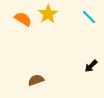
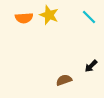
yellow star: moved 1 px right, 1 px down; rotated 18 degrees counterclockwise
orange semicircle: moved 1 px right, 1 px up; rotated 144 degrees clockwise
brown semicircle: moved 28 px right
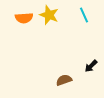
cyan line: moved 5 px left, 2 px up; rotated 21 degrees clockwise
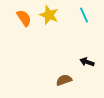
orange semicircle: rotated 120 degrees counterclockwise
black arrow: moved 4 px left, 4 px up; rotated 64 degrees clockwise
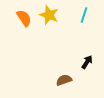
cyan line: rotated 42 degrees clockwise
black arrow: rotated 104 degrees clockwise
